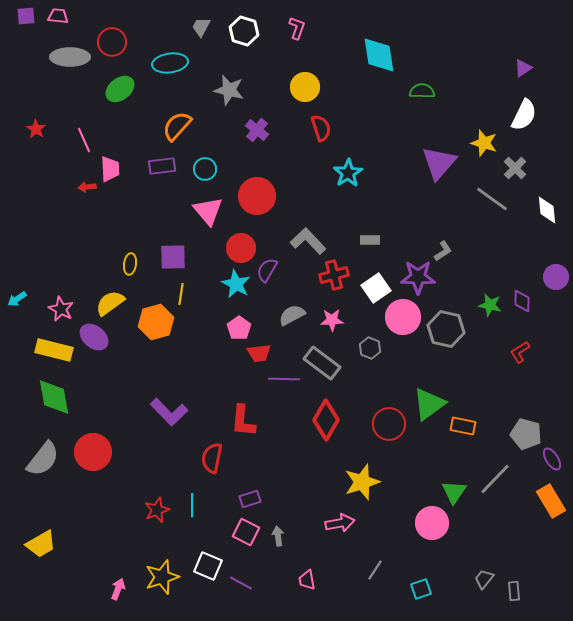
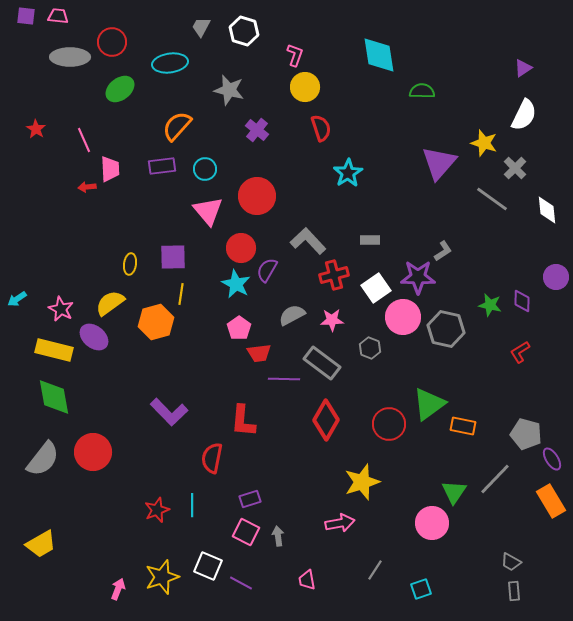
purple square at (26, 16): rotated 12 degrees clockwise
pink L-shape at (297, 28): moved 2 px left, 27 px down
gray trapezoid at (484, 579): moved 27 px right, 17 px up; rotated 100 degrees counterclockwise
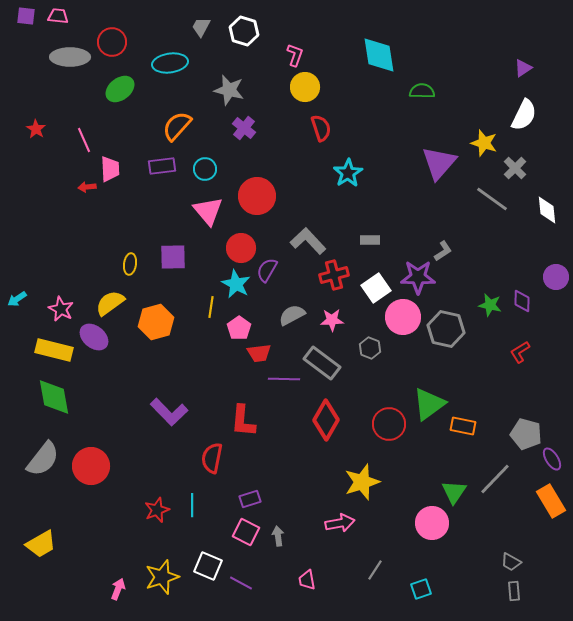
purple cross at (257, 130): moved 13 px left, 2 px up
yellow line at (181, 294): moved 30 px right, 13 px down
red circle at (93, 452): moved 2 px left, 14 px down
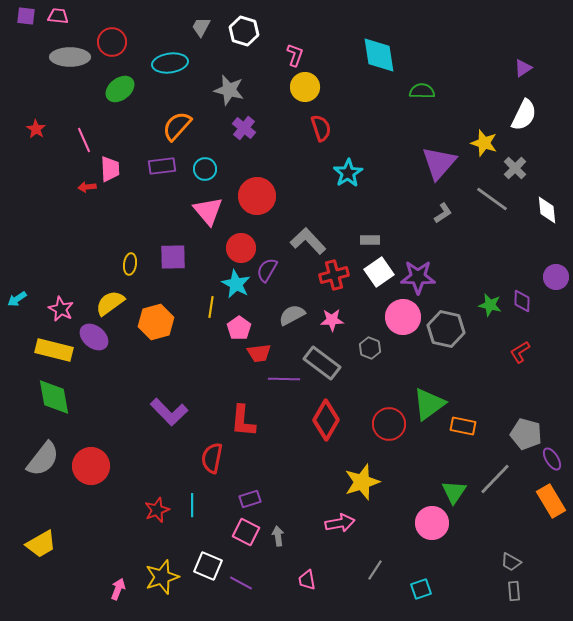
gray L-shape at (443, 251): moved 38 px up
white square at (376, 288): moved 3 px right, 16 px up
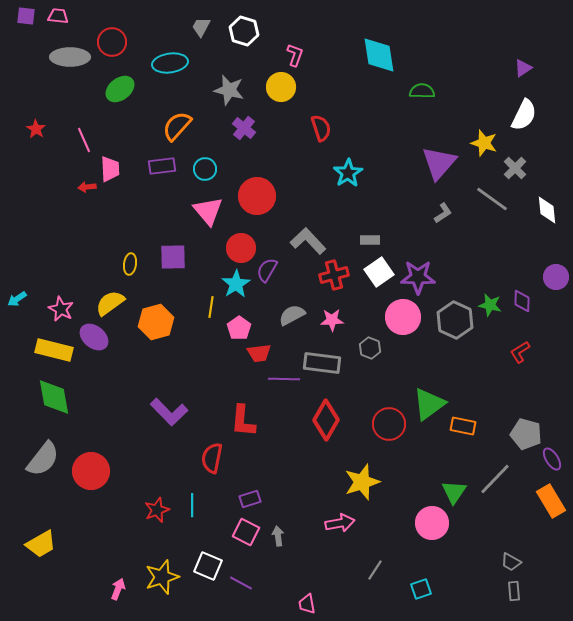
yellow circle at (305, 87): moved 24 px left
cyan star at (236, 284): rotated 12 degrees clockwise
gray hexagon at (446, 329): moved 9 px right, 9 px up; rotated 12 degrees clockwise
gray rectangle at (322, 363): rotated 30 degrees counterclockwise
red circle at (91, 466): moved 5 px down
pink trapezoid at (307, 580): moved 24 px down
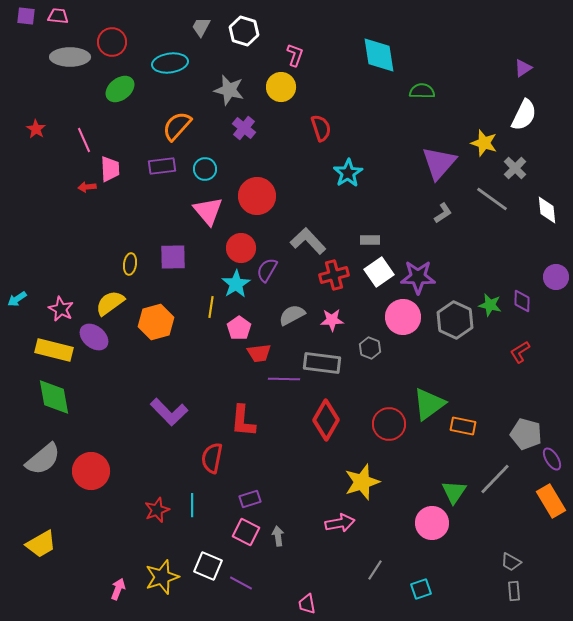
gray semicircle at (43, 459): rotated 12 degrees clockwise
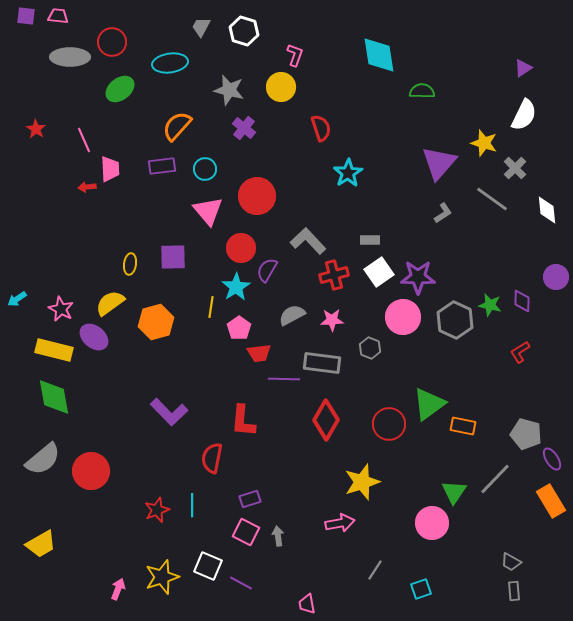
cyan star at (236, 284): moved 3 px down
